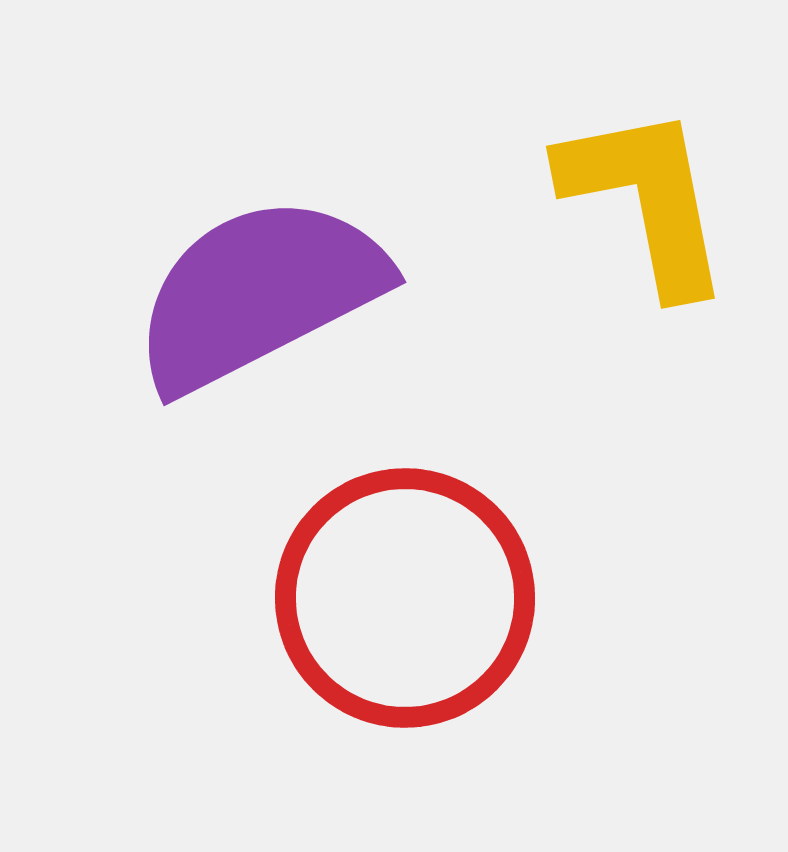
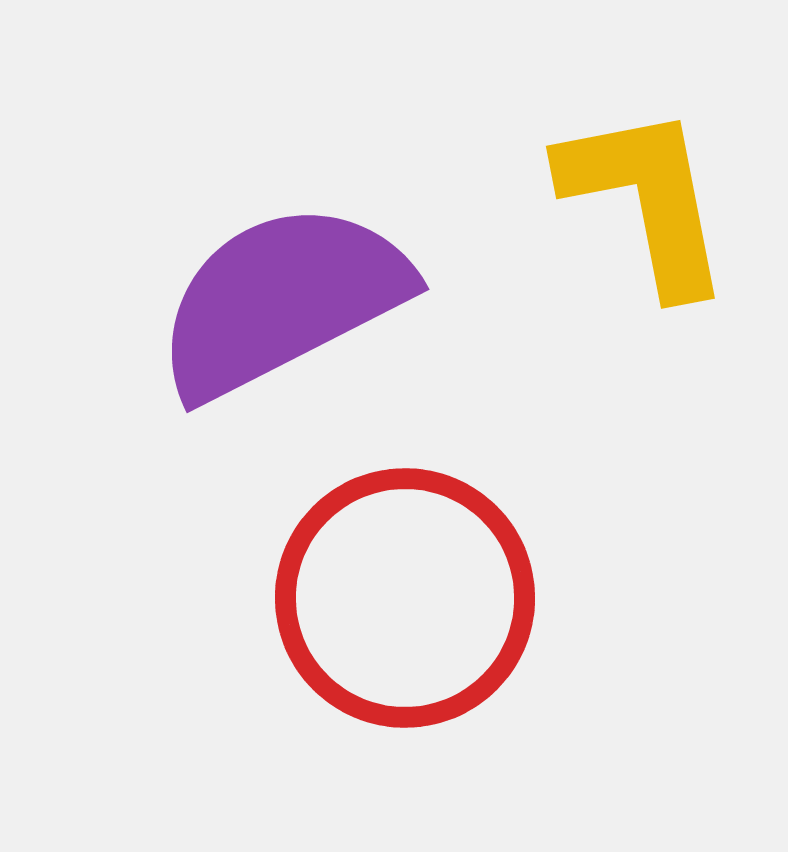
purple semicircle: moved 23 px right, 7 px down
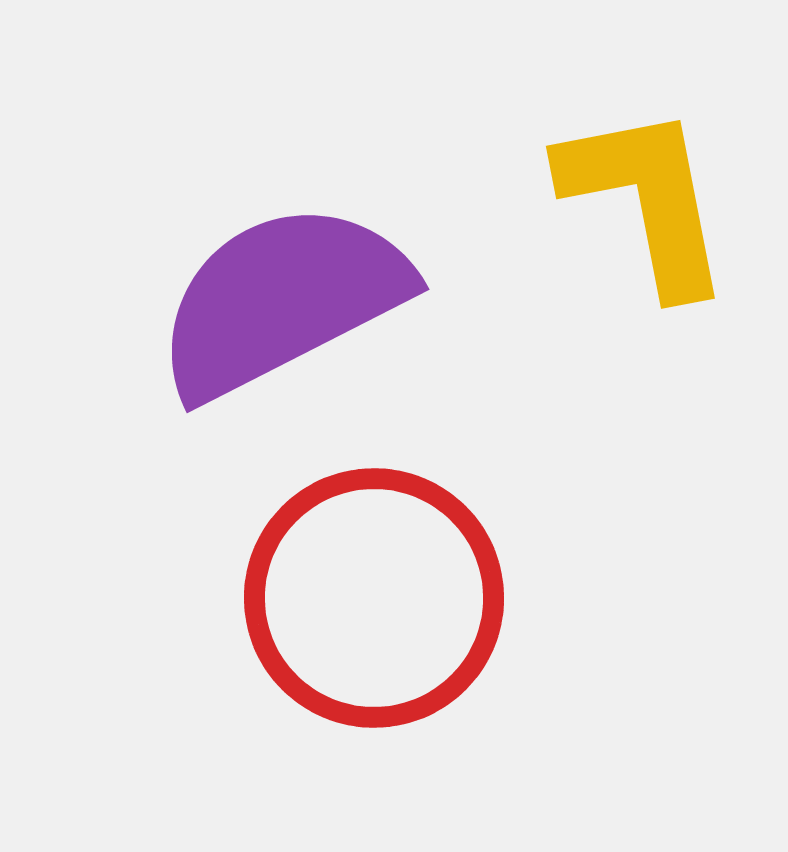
red circle: moved 31 px left
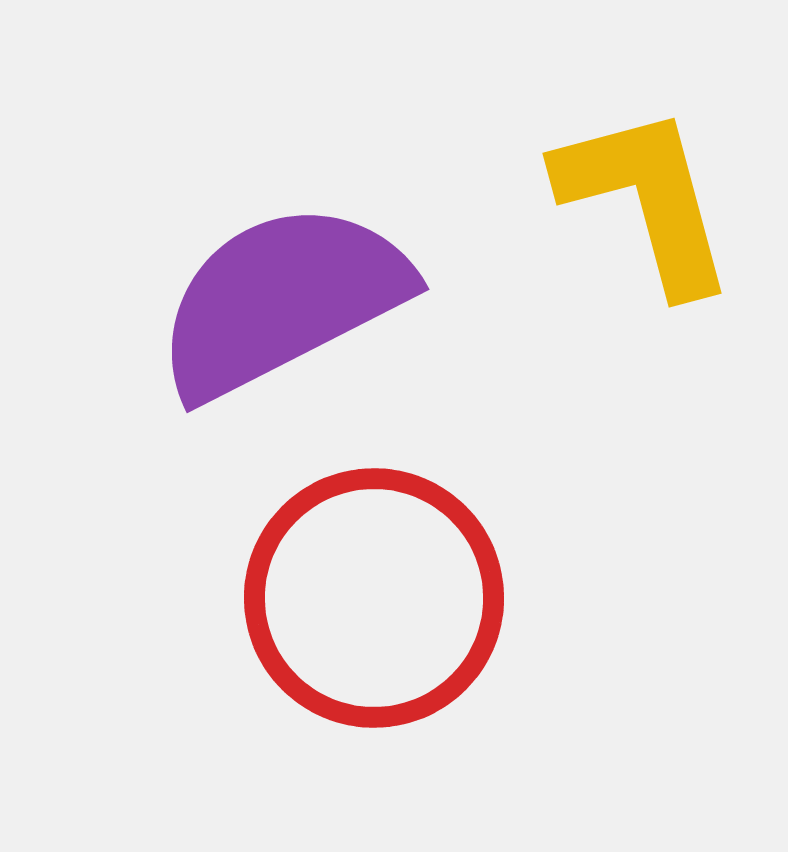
yellow L-shape: rotated 4 degrees counterclockwise
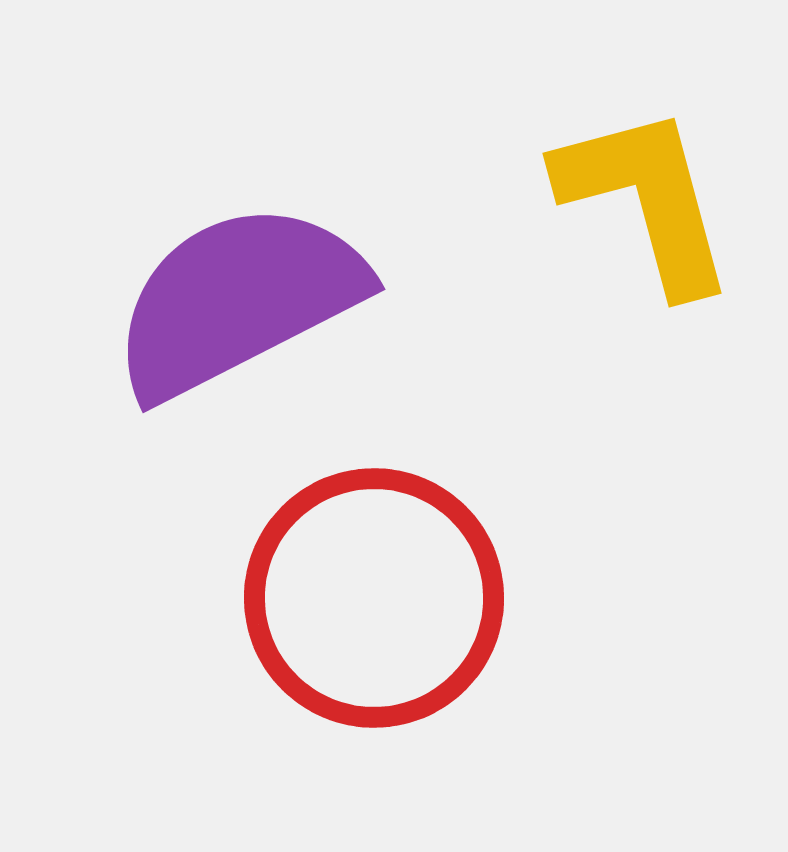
purple semicircle: moved 44 px left
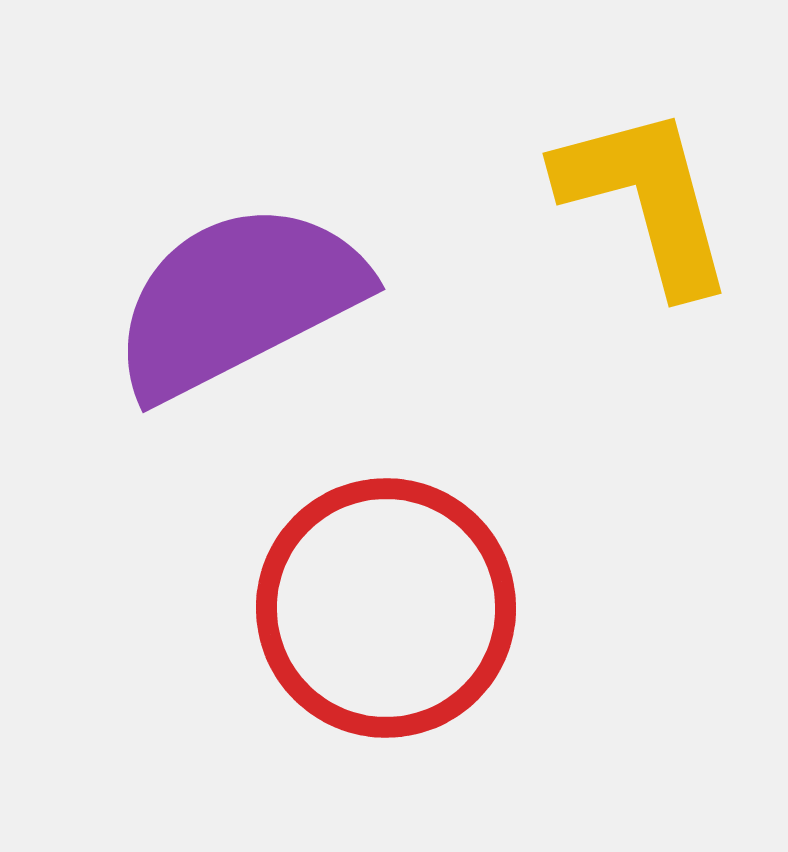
red circle: moved 12 px right, 10 px down
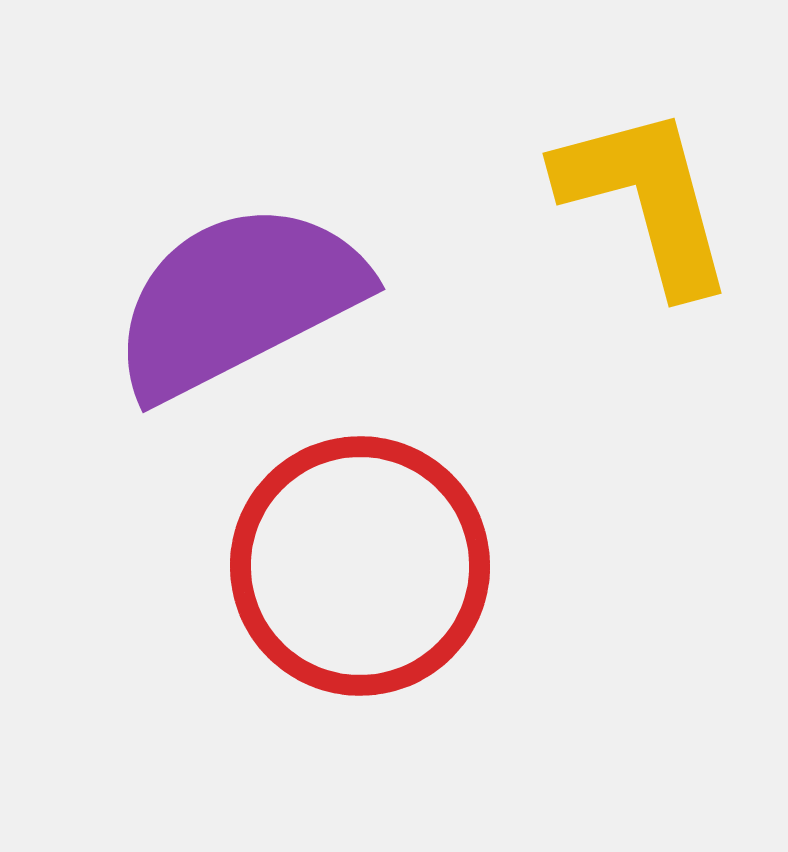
red circle: moved 26 px left, 42 px up
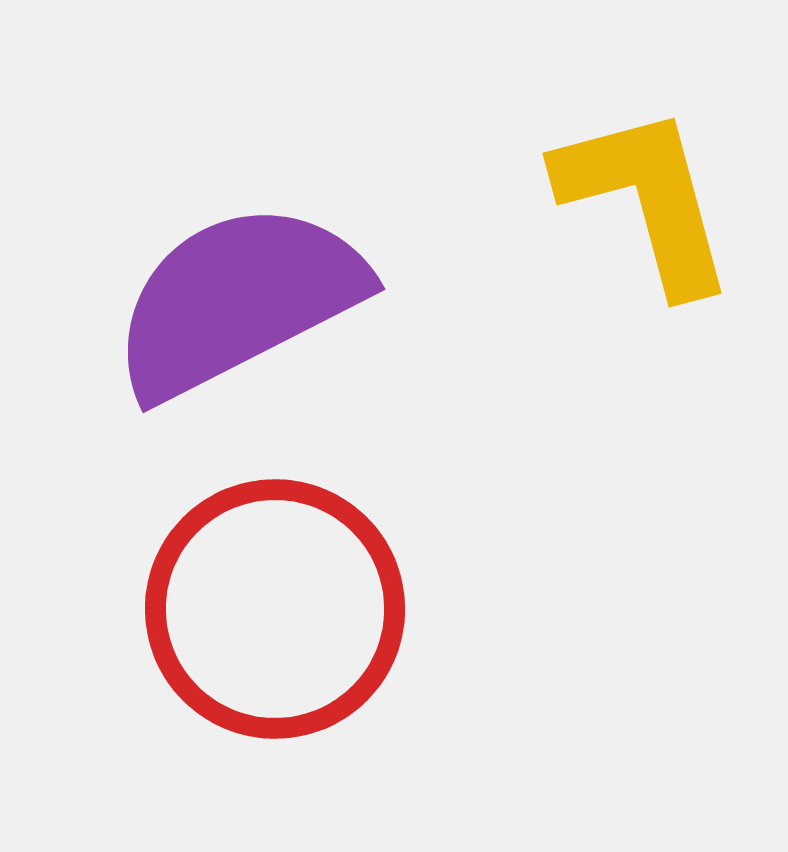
red circle: moved 85 px left, 43 px down
